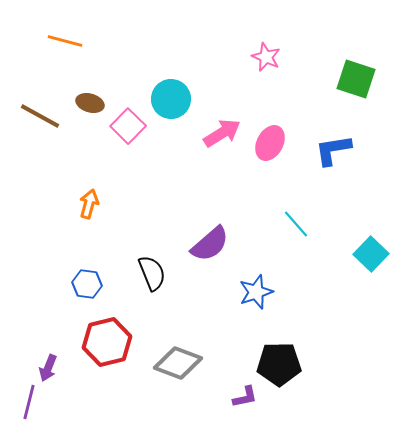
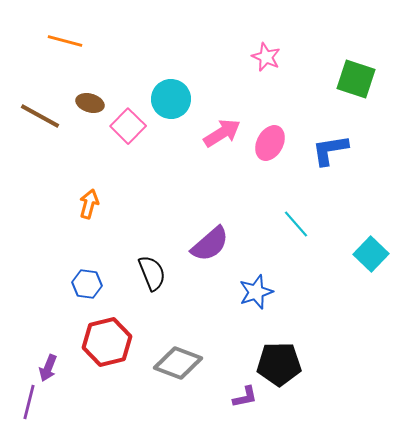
blue L-shape: moved 3 px left
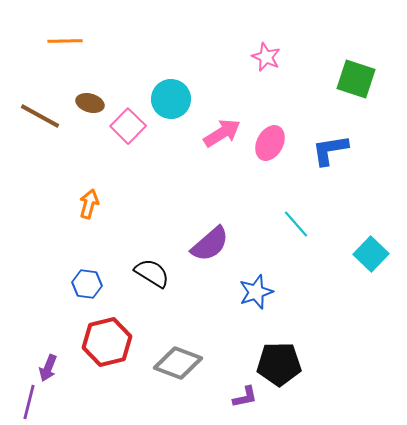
orange line: rotated 16 degrees counterclockwise
black semicircle: rotated 36 degrees counterclockwise
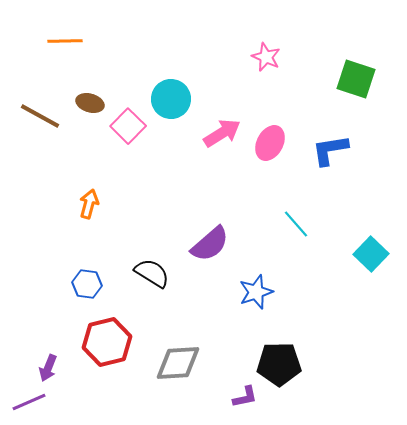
gray diamond: rotated 24 degrees counterclockwise
purple line: rotated 52 degrees clockwise
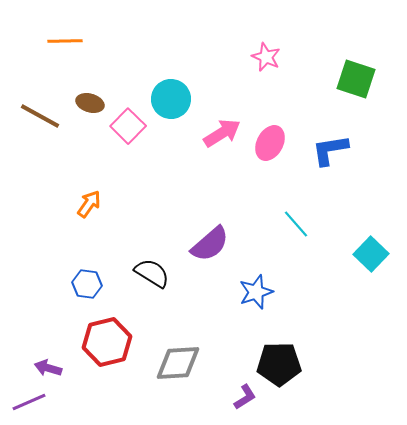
orange arrow: rotated 20 degrees clockwise
purple arrow: rotated 84 degrees clockwise
purple L-shape: rotated 20 degrees counterclockwise
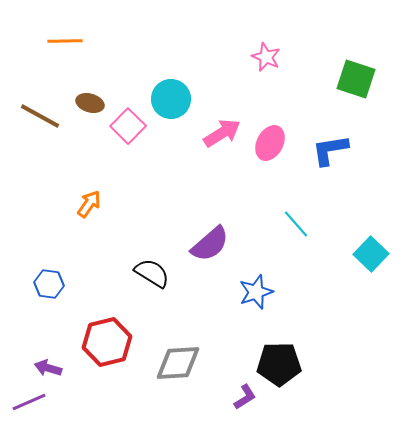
blue hexagon: moved 38 px left
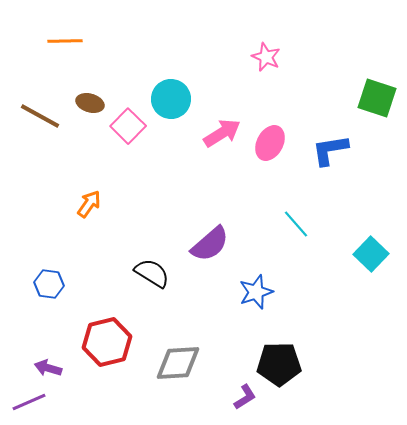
green square: moved 21 px right, 19 px down
